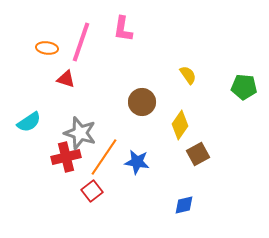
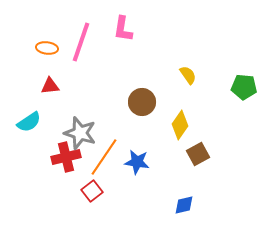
red triangle: moved 16 px left, 7 px down; rotated 24 degrees counterclockwise
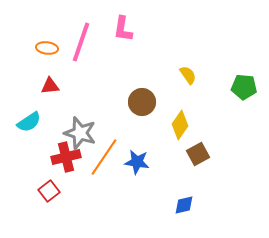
red square: moved 43 px left
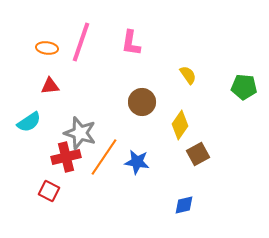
pink L-shape: moved 8 px right, 14 px down
red square: rotated 25 degrees counterclockwise
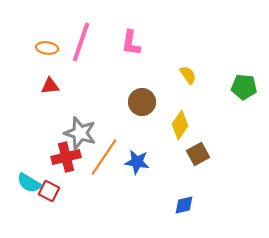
cyan semicircle: moved 61 px down; rotated 65 degrees clockwise
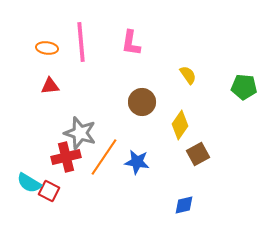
pink line: rotated 24 degrees counterclockwise
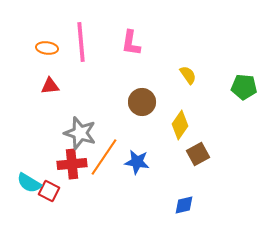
red cross: moved 6 px right, 7 px down; rotated 8 degrees clockwise
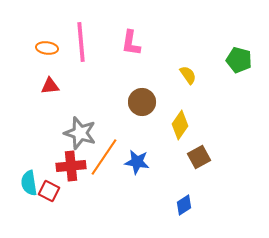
green pentagon: moved 5 px left, 27 px up; rotated 10 degrees clockwise
brown square: moved 1 px right, 3 px down
red cross: moved 1 px left, 2 px down
cyan semicircle: rotated 50 degrees clockwise
blue diamond: rotated 20 degrees counterclockwise
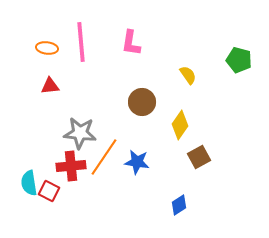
gray star: rotated 12 degrees counterclockwise
blue diamond: moved 5 px left
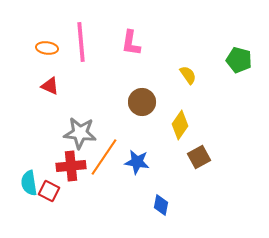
red triangle: rotated 30 degrees clockwise
blue diamond: moved 18 px left; rotated 45 degrees counterclockwise
